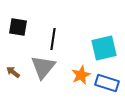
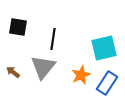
blue rectangle: rotated 75 degrees counterclockwise
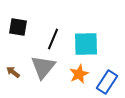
black line: rotated 15 degrees clockwise
cyan square: moved 18 px left, 4 px up; rotated 12 degrees clockwise
orange star: moved 2 px left, 1 px up
blue rectangle: moved 1 px up
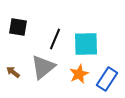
black line: moved 2 px right
gray triangle: rotated 12 degrees clockwise
blue rectangle: moved 3 px up
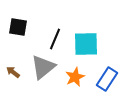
orange star: moved 4 px left, 3 px down
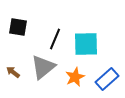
blue rectangle: rotated 15 degrees clockwise
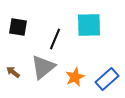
cyan square: moved 3 px right, 19 px up
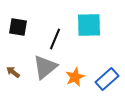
gray triangle: moved 2 px right
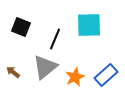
black square: moved 3 px right; rotated 12 degrees clockwise
blue rectangle: moved 1 px left, 4 px up
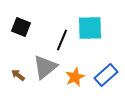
cyan square: moved 1 px right, 3 px down
black line: moved 7 px right, 1 px down
brown arrow: moved 5 px right, 3 px down
